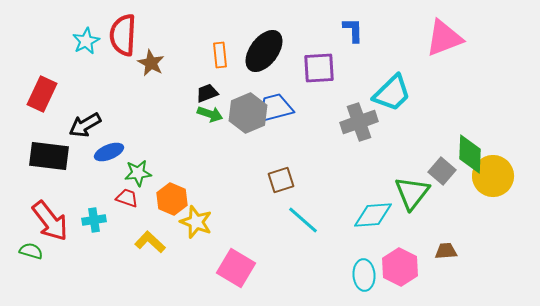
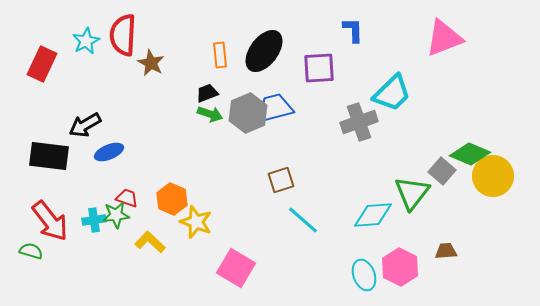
red rectangle: moved 30 px up
green diamond: rotated 69 degrees counterclockwise
green star: moved 22 px left, 42 px down
cyan ellipse: rotated 16 degrees counterclockwise
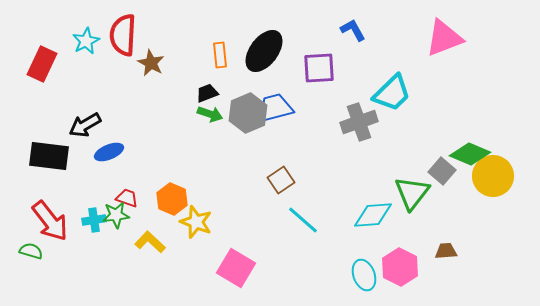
blue L-shape: rotated 28 degrees counterclockwise
brown square: rotated 16 degrees counterclockwise
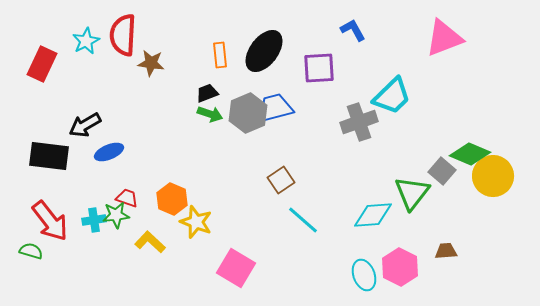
brown star: rotated 20 degrees counterclockwise
cyan trapezoid: moved 3 px down
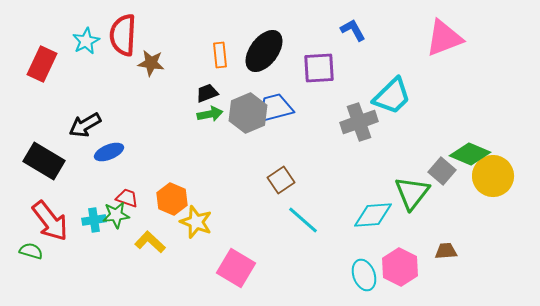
green arrow: rotated 30 degrees counterclockwise
black rectangle: moved 5 px left, 5 px down; rotated 24 degrees clockwise
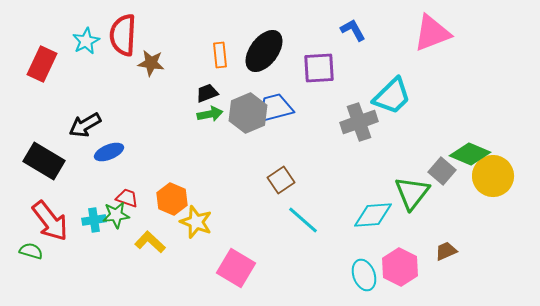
pink triangle: moved 12 px left, 5 px up
brown trapezoid: rotated 20 degrees counterclockwise
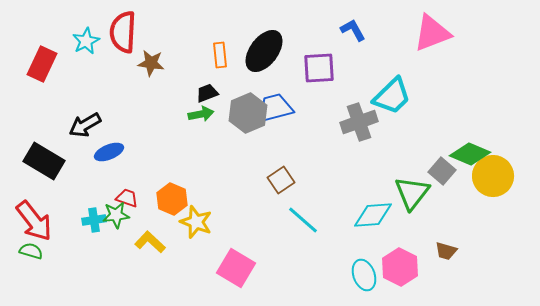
red semicircle: moved 3 px up
green arrow: moved 9 px left
red arrow: moved 16 px left
brown trapezoid: rotated 140 degrees counterclockwise
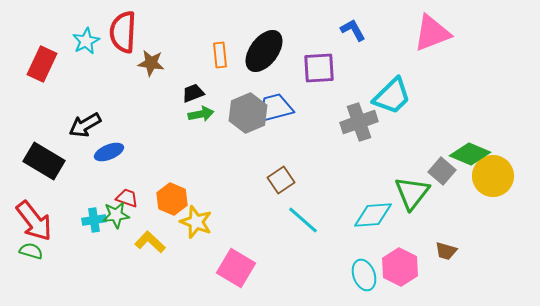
black trapezoid: moved 14 px left
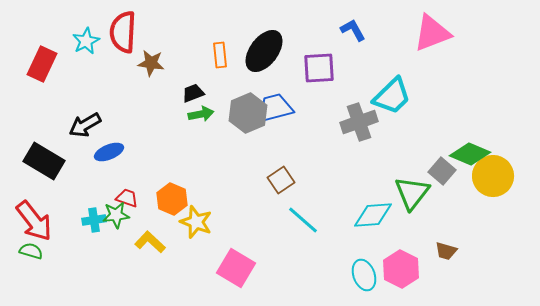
pink hexagon: moved 1 px right, 2 px down
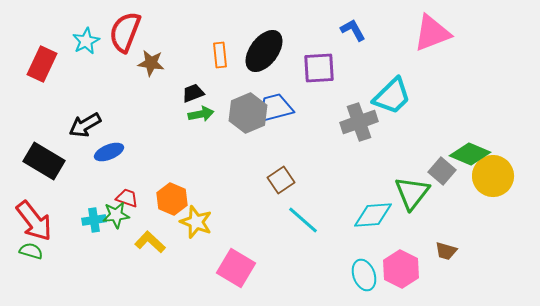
red semicircle: moved 2 px right; rotated 18 degrees clockwise
